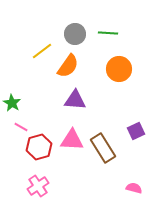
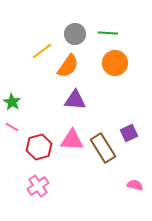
orange circle: moved 4 px left, 6 px up
green star: moved 1 px up
pink line: moved 9 px left
purple square: moved 7 px left, 2 px down
pink semicircle: moved 1 px right, 3 px up
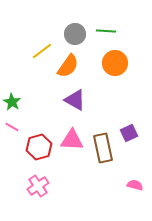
green line: moved 2 px left, 2 px up
purple triangle: rotated 25 degrees clockwise
brown rectangle: rotated 20 degrees clockwise
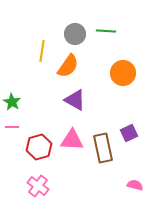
yellow line: rotated 45 degrees counterclockwise
orange circle: moved 8 px right, 10 px down
pink line: rotated 32 degrees counterclockwise
pink cross: rotated 20 degrees counterclockwise
